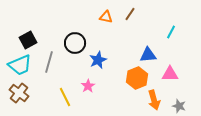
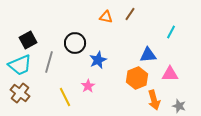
brown cross: moved 1 px right
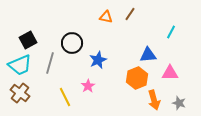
black circle: moved 3 px left
gray line: moved 1 px right, 1 px down
pink triangle: moved 1 px up
gray star: moved 3 px up
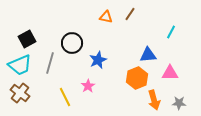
black square: moved 1 px left, 1 px up
gray star: rotated 16 degrees counterclockwise
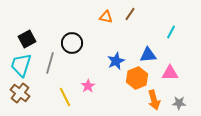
blue star: moved 18 px right, 1 px down
cyan trapezoid: moved 1 px right; rotated 130 degrees clockwise
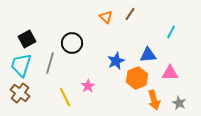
orange triangle: rotated 32 degrees clockwise
gray star: rotated 24 degrees clockwise
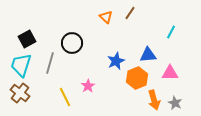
brown line: moved 1 px up
gray star: moved 4 px left
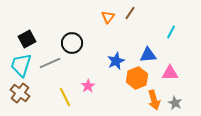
orange triangle: moved 2 px right; rotated 24 degrees clockwise
gray line: rotated 50 degrees clockwise
